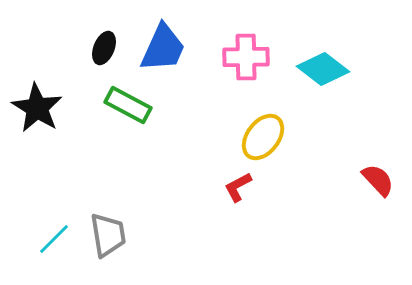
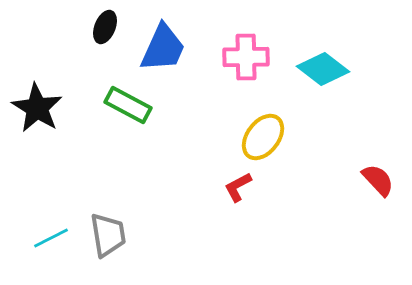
black ellipse: moved 1 px right, 21 px up
cyan line: moved 3 px left, 1 px up; rotated 18 degrees clockwise
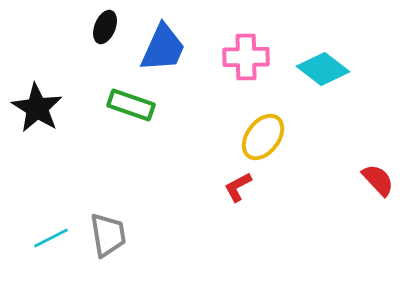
green rectangle: moved 3 px right; rotated 9 degrees counterclockwise
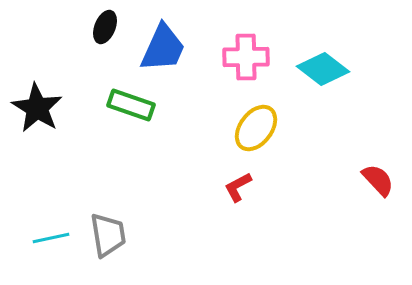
yellow ellipse: moved 7 px left, 9 px up
cyan line: rotated 15 degrees clockwise
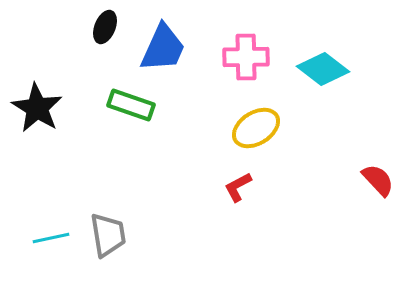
yellow ellipse: rotated 21 degrees clockwise
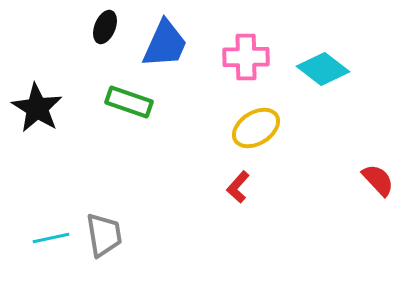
blue trapezoid: moved 2 px right, 4 px up
green rectangle: moved 2 px left, 3 px up
red L-shape: rotated 20 degrees counterclockwise
gray trapezoid: moved 4 px left
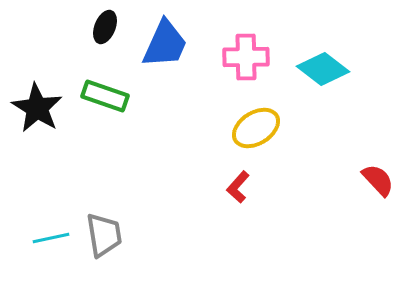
green rectangle: moved 24 px left, 6 px up
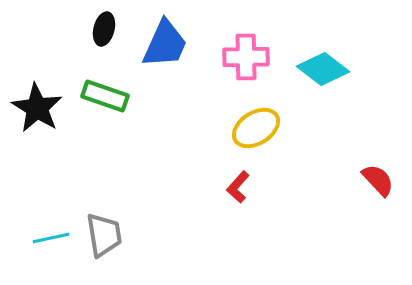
black ellipse: moved 1 px left, 2 px down; rotated 8 degrees counterclockwise
